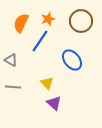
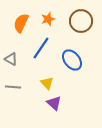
blue line: moved 1 px right, 7 px down
gray triangle: moved 1 px up
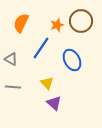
orange star: moved 9 px right, 6 px down
blue ellipse: rotated 10 degrees clockwise
